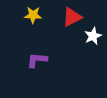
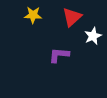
red triangle: rotated 15 degrees counterclockwise
purple L-shape: moved 22 px right, 5 px up
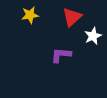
yellow star: moved 3 px left; rotated 12 degrees counterclockwise
purple L-shape: moved 2 px right
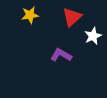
purple L-shape: rotated 25 degrees clockwise
